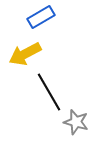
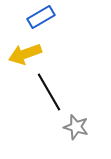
yellow arrow: rotated 8 degrees clockwise
gray star: moved 5 px down
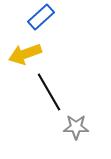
blue rectangle: rotated 12 degrees counterclockwise
gray star: rotated 15 degrees counterclockwise
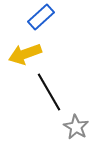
gray star: rotated 30 degrees clockwise
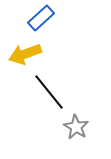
blue rectangle: moved 1 px down
black line: rotated 9 degrees counterclockwise
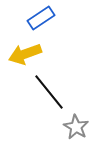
blue rectangle: rotated 8 degrees clockwise
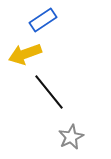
blue rectangle: moved 2 px right, 2 px down
gray star: moved 5 px left, 10 px down; rotated 15 degrees clockwise
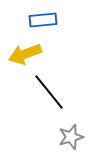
blue rectangle: rotated 28 degrees clockwise
gray star: rotated 10 degrees clockwise
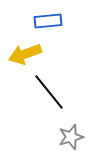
blue rectangle: moved 5 px right, 1 px down
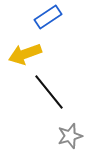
blue rectangle: moved 4 px up; rotated 28 degrees counterclockwise
gray star: moved 1 px left, 1 px up
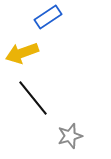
yellow arrow: moved 3 px left, 1 px up
black line: moved 16 px left, 6 px down
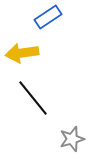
yellow arrow: rotated 12 degrees clockwise
gray star: moved 2 px right, 3 px down
